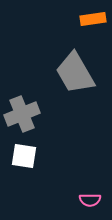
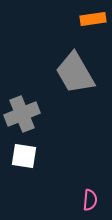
pink semicircle: rotated 85 degrees counterclockwise
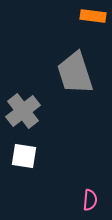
orange rectangle: moved 3 px up; rotated 15 degrees clockwise
gray trapezoid: rotated 12 degrees clockwise
gray cross: moved 1 px right, 3 px up; rotated 16 degrees counterclockwise
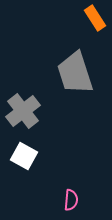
orange rectangle: moved 2 px right, 2 px down; rotated 50 degrees clockwise
white square: rotated 20 degrees clockwise
pink semicircle: moved 19 px left
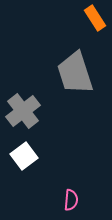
white square: rotated 24 degrees clockwise
